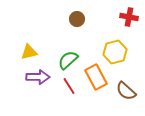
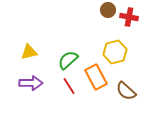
brown circle: moved 31 px right, 9 px up
purple arrow: moved 7 px left, 6 px down
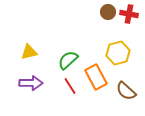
brown circle: moved 2 px down
red cross: moved 3 px up
yellow hexagon: moved 3 px right, 1 px down
red line: moved 1 px right
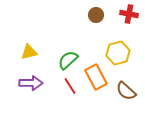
brown circle: moved 12 px left, 3 px down
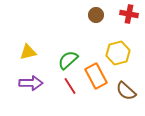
yellow triangle: moved 1 px left
orange rectangle: moved 1 px up
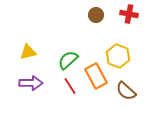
yellow hexagon: moved 3 px down; rotated 25 degrees counterclockwise
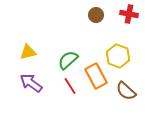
purple arrow: rotated 145 degrees counterclockwise
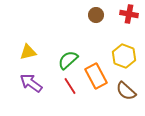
yellow hexagon: moved 6 px right
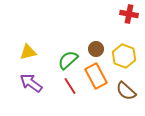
brown circle: moved 34 px down
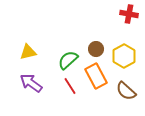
yellow hexagon: rotated 10 degrees clockwise
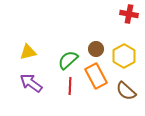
red line: rotated 36 degrees clockwise
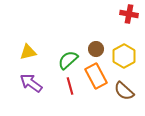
red line: rotated 18 degrees counterclockwise
brown semicircle: moved 2 px left
